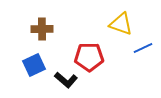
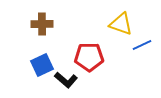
brown cross: moved 5 px up
blue line: moved 1 px left, 3 px up
blue square: moved 8 px right
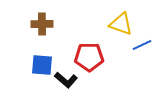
blue square: rotated 30 degrees clockwise
